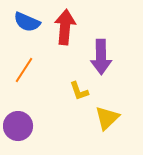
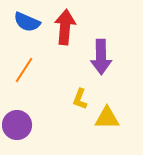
yellow L-shape: moved 1 px right, 8 px down; rotated 40 degrees clockwise
yellow triangle: rotated 44 degrees clockwise
purple circle: moved 1 px left, 1 px up
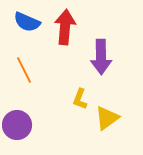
orange line: rotated 60 degrees counterclockwise
yellow triangle: rotated 36 degrees counterclockwise
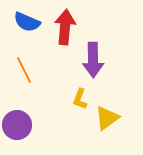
purple arrow: moved 8 px left, 3 px down
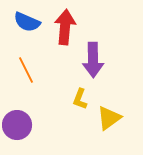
orange line: moved 2 px right
yellow triangle: moved 2 px right
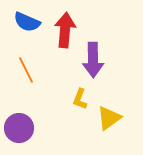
red arrow: moved 3 px down
purple circle: moved 2 px right, 3 px down
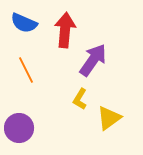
blue semicircle: moved 3 px left, 1 px down
purple arrow: rotated 144 degrees counterclockwise
yellow L-shape: rotated 10 degrees clockwise
